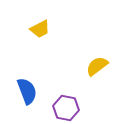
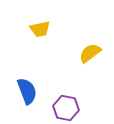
yellow trapezoid: rotated 15 degrees clockwise
yellow semicircle: moved 7 px left, 13 px up
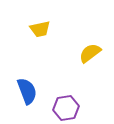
purple hexagon: rotated 20 degrees counterclockwise
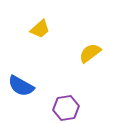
yellow trapezoid: rotated 30 degrees counterclockwise
blue semicircle: moved 6 px left, 5 px up; rotated 140 degrees clockwise
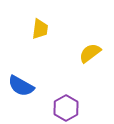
yellow trapezoid: rotated 40 degrees counterclockwise
purple hexagon: rotated 20 degrees counterclockwise
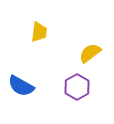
yellow trapezoid: moved 1 px left, 3 px down
purple hexagon: moved 11 px right, 21 px up
